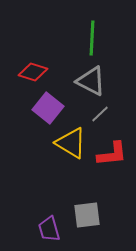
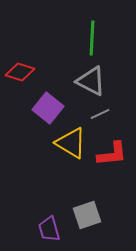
red diamond: moved 13 px left
gray line: rotated 18 degrees clockwise
gray square: rotated 12 degrees counterclockwise
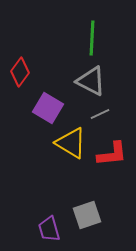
red diamond: rotated 72 degrees counterclockwise
purple square: rotated 8 degrees counterclockwise
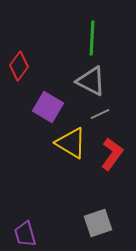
red diamond: moved 1 px left, 6 px up
purple square: moved 1 px up
red L-shape: rotated 48 degrees counterclockwise
gray square: moved 11 px right, 8 px down
purple trapezoid: moved 24 px left, 5 px down
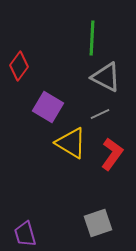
gray triangle: moved 15 px right, 4 px up
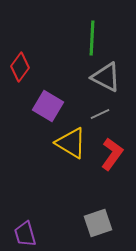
red diamond: moved 1 px right, 1 px down
purple square: moved 1 px up
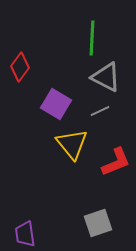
purple square: moved 8 px right, 2 px up
gray line: moved 3 px up
yellow triangle: moved 1 px right, 1 px down; rotated 20 degrees clockwise
red L-shape: moved 4 px right, 8 px down; rotated 32 degrees clockwise
purple trapezoid: rotated 8 degrees clockwise
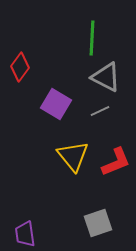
yellow triangle: moved 1 px right, 12 px down
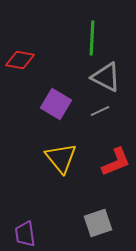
red diamond: moved 7 px up; rotated 64 degrees clockwise
yellow triangle: moved 12 px left, 2 px down
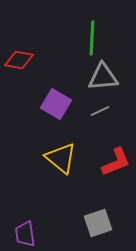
red diamond: moved 1 px left
gray triangle: moved 3 px left; rotated 32 degrees counterclockwise
yellow triangle: rotated 12 degrees counterclockwise
